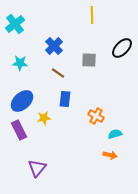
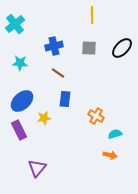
blue cross: rotated 30 degrees clockwise
gray square: moved 12 px up
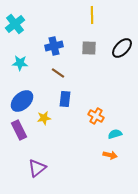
purple triangle: rotated 12 degrees clockwise
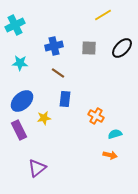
yellow line: moved 11 px right; rotated 60 degrees clockwise
cyan cross: moved 1 px down; rotated 12 degrees clockwise
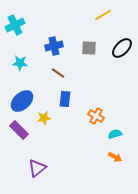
purple rectangle: rotated 18 degrees counterclockwise
orange arrow: moved 5 px right, 2 px down; rotated 16 degrees clockwise
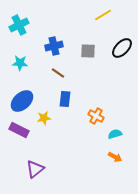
cyan cross: moved 4 px right
gray square: moved 1 px left, 3 px down
purple rectangle: rotated 18 degrees counterclockwise
purple triangle: moved 2 px left, 1 px down
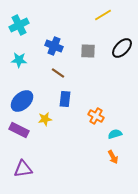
blue cross: rotated 36 degrees clockwise
cyan star: moved 1 px left, 3 px up
yellow star: moved 1 px right, 1 px down
orange arrow: moved 2 px left; rotated 32 degrees clockwise
purple triangle: moved 12 px left; rotated 30 degrees clockwise
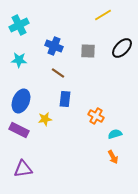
blue ellipse: moved 1 px left; rotated 25 degrees counterclockwise
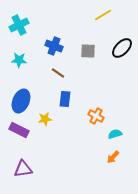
orange arrow: rotated 72 degrees clockwise
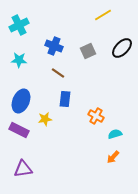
gray square: rotated 28 degrees counterclockwise
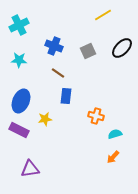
blue rectangle: moved 1 px right, 3 px up
orange cross: rotated 14 degrees counterclockwise
purple triangle: moved 7 px right
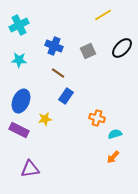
blue rectangle: rotated 28 degrees clockwise
orange cross: moved 1 px right, 2 px down
